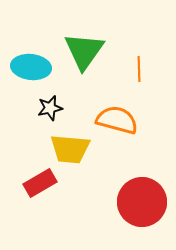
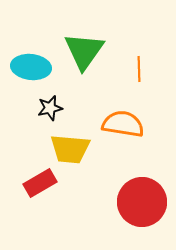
orange semicircle: moved 6 px right, 4 px down; rotated 6 degrees counterclockwise
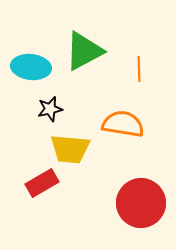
green triangle: rotated 27 degrees clockwise
black star: moved 1 px down
red rectangle: moved 2 px right
red circle: moved 1 px left, 1 px down
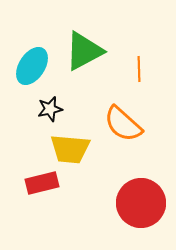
cyan ellipse: moved 1 px right, 1 px up; rotated 63 degrees counterclockwise
orange semicircle: rotated 147 degrees counterclockwise
red rectangle: rotated 16 degrees clockwise
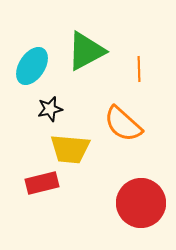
green triangle: moved 2 px right
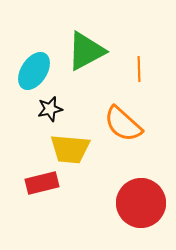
cyan ellipse: moved 2 px right, 5 px down
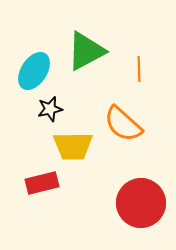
yellow trapezoid: moved 3 px right, 3 px up; rotated 6 degrees counterclockwise
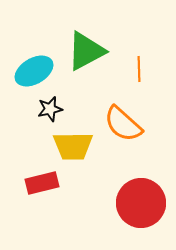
cyan ellipse: rotated 27 degrees clockwise
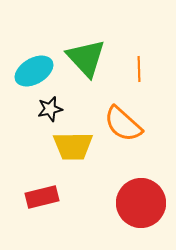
green triangle: moved 7 px down; rotated 45 degrees counterclockwise
red rectangle: moved 14 px down
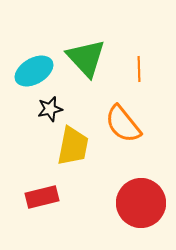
orange semicircle: rotated 9 degrees clockwise
yellow trapezoid: rotated 78 degrees counterclockwise
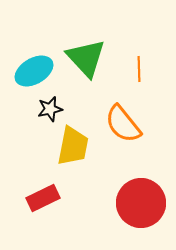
red rectangle: moved 1 px right, 1 px down; rotated 12 degrees counterclockwise
